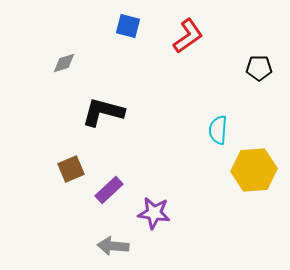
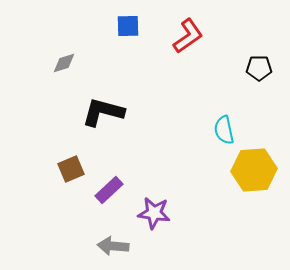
blue square: rotated 15 degrees counterclockwise
cyan semicircle: moved 6 px right; rotated 16 degrees counterclockwise
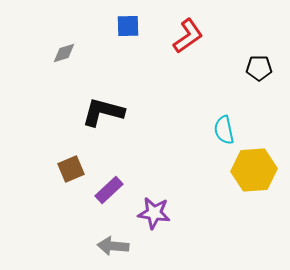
gray diamond: moved 10 px up
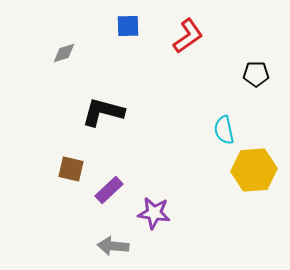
black pentagon: moved 3 px left, 6 px down
brown square: rotated 36 degrees clockwise
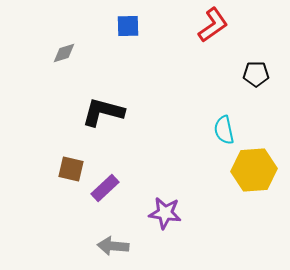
red L-shape: moved 25 px right, 11 px up
purple rectangle: moved 4 px left, 2 px up
purple star: moved 11 px right
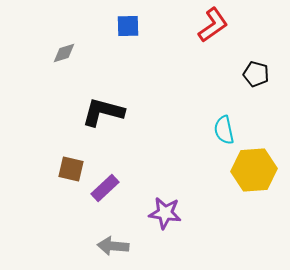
black pentagon: rotated 15 degrees clockwise
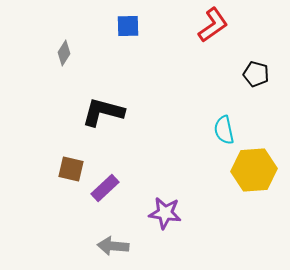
gray diamond: rotated 40 degrees counterclockwise
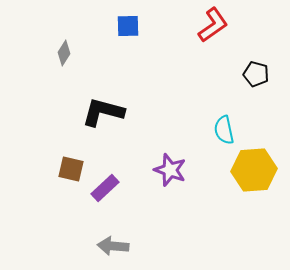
purple star: moved 5 px right, 43 px up; rotated 12 degrees clockwise
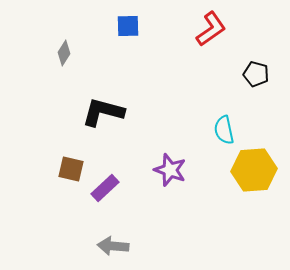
red L-shape: moved 2 px left, 4 px down
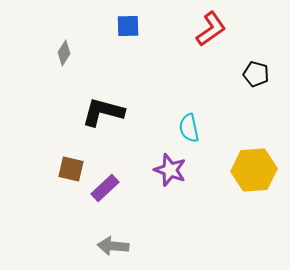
cyan semicircle: moved 35 px left, 2 px up
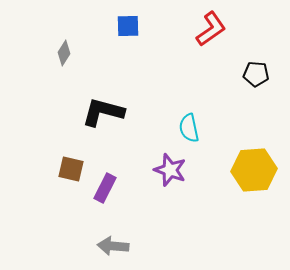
black pentagon: rotated 10 degrees counterclockwise
purple rectangle: rotated 20 degrees counterclockwise
